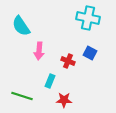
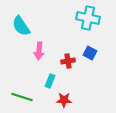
red cross: rotated 32 degrees counterclockwise
green line: moved 1 px down
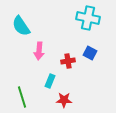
green line: rotated 55 degrees clockwise
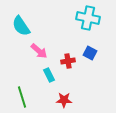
pink arrow: rotated 54 degrees counterclockwise
cyan rectangle: moved 1 px left, 6 px up; rotated 48 degrees counterclockwise
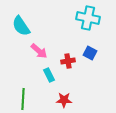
green line: moved 1 px right, 2 px down; rotated 20 degrees clockwise
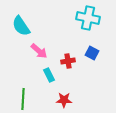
blue square: moved 2 px right
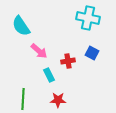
red star: moved 6 px left
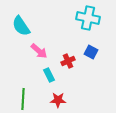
blue square: moved 1 px left, 1 px up
red cross: rotated 16 degrees counterclockwise
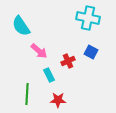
green line: moved 4 px right, 5 px up
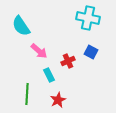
red star: rotated 28 degrees counterclockwise
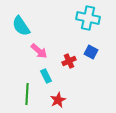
red cross: moved 1 px right
cyan rectangle: moved 3 px left, 1 px down
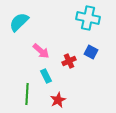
cyan semicircle: moved 2 px left, 4 px up; rotated 80 degrees clockwise
pink arrow: moved 2 px right
